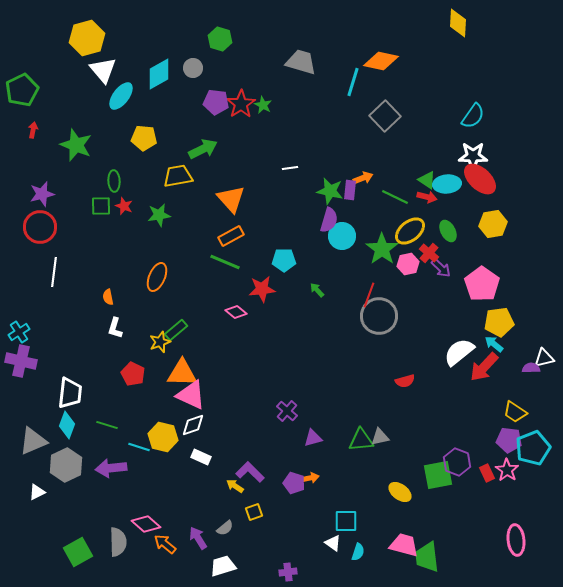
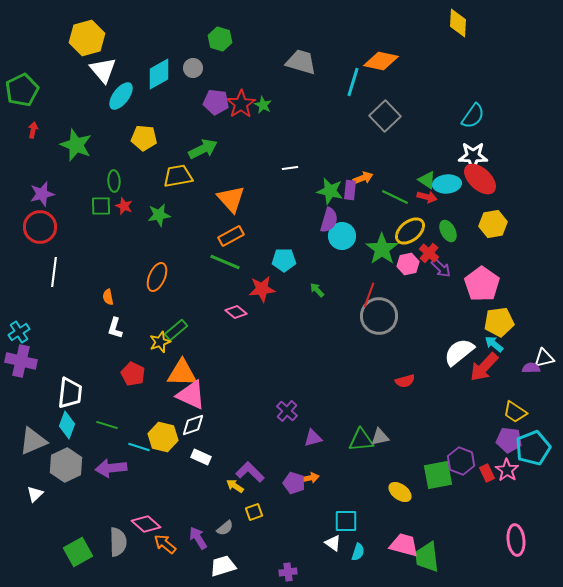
purple hexagon at (457, 462): moved 4 px right, 1 px up
white triangle at (37, 492): moved 2 px left, 2 px down; rotated 18 degrees counterclockwise
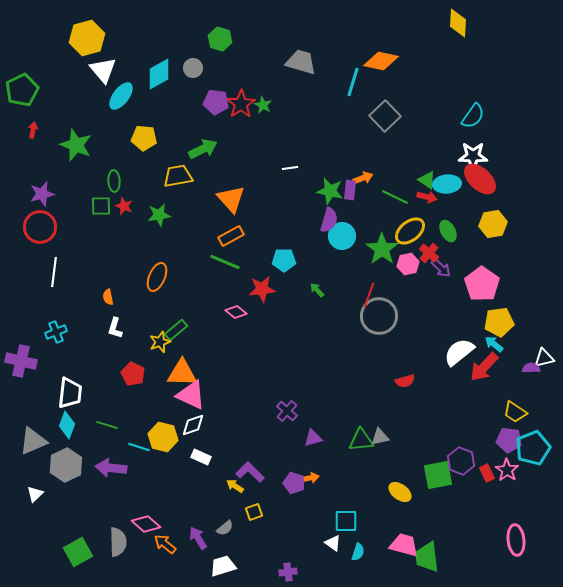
cyan cross at (19, 332): moved 37 px right; rotated 10 degrees clockwise
purple arrow at (111, 468): rotated 12 degrees clockwise
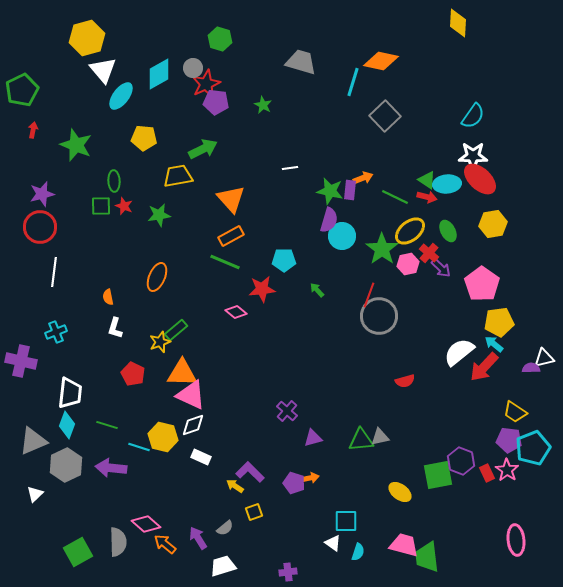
red star at (241, 104): moved 35 px left, 20 px up; rotated 8 degrees clockwise
